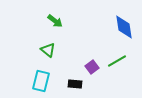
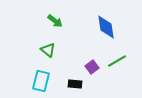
blue diamond: moved 18 px left
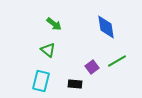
green arrow: moved 1 px left, 3 px down
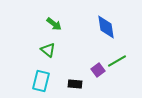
purple square: moved 6 px right, 3 px down
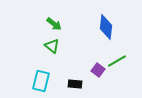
blue diamond: rotated 15 degrees clockwise
green triangle: moved 4 px right, 4 px up
purple square: rotated 16 degrees counterclockwise
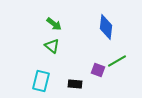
purple square: rotated 16 degrees counterclockwise
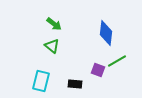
blue diamond: moved 6 px down
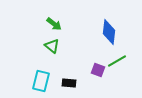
blue diamond: moved 3 px right, 1 px up
black rectangle: moved 6 px left, 1 px up
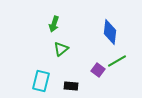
green arrow: rotated 70 degrees clockwise
blue diamond: moved 1 px right
green triangle: moved 9 px right, 3 px down; rotated 42 degrees clockwise
purple square: rotated 16 degrees clockwise
black rectangle: moved 2 px right, 3 px down
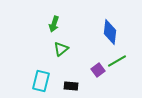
purple square: rotated 16 degrees clockwise
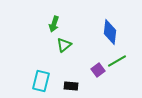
green triangle: moved 3 px right, 4 px up
